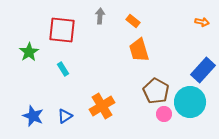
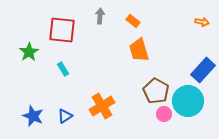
cyan circle: moved 2 px left, 1 px up
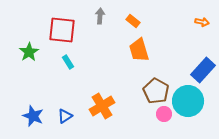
cyan rectangle: moved 5 px right, 7 px up
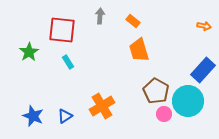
orange arrow: moved 2 px right, 4 px down
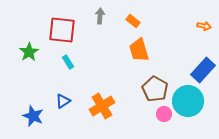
brown pentagon: moved 1 px left, 2 px up
blue triangle: moved 2 px left, 15 px up
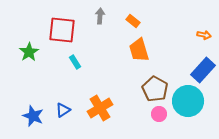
orange arrow: moved 9 px down
cyan rectangle: moved 7 px right
blue triangle: moved 9 px down
orange cross: moved 2 px left, 2 px down
pink circle: moved 5 px left
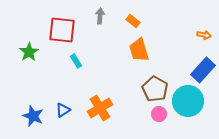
cyan rectangle: moved 1 px right, 1 px up
